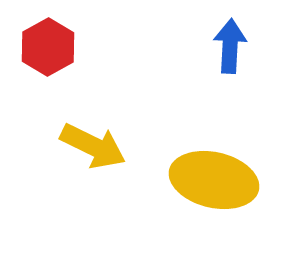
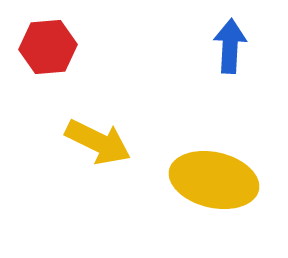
red hexagon: rotated 24 degrees clockwise
yellow arrow: moved 5 px right, 4 px up
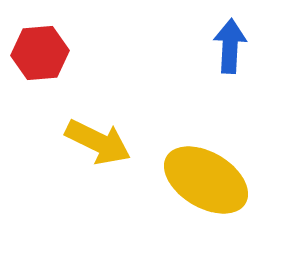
red hexagon: moved 8 px left, 6 px down
yellow ellipse: moved 8 px left; rotated 18 degrees clockwise
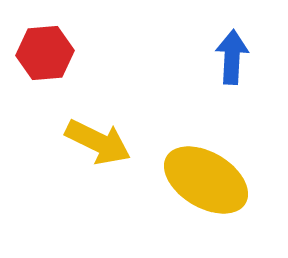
blue arrow: moved 2 px right, 11 px down
red hexagon: moved 5 px right
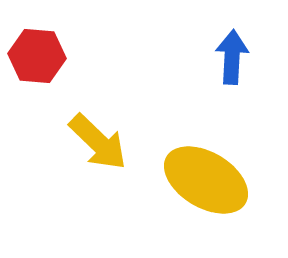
red hexagon: moved 8 px left, 3 px down; rotated 10 degrees clockwise
yellow arrow: rotated 18 degrees clockwise
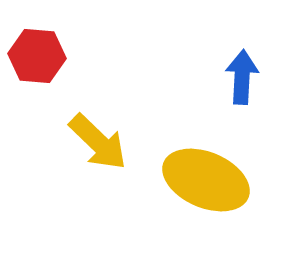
blue arrow: moved 10 px right, 20 px down
yellow ellipse: rotated 8 degrees counterclockwise
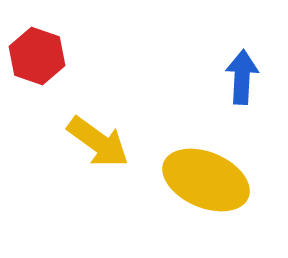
red hexagon: rotated 14 degrees clockwise
yellow arrow: rotated 8 degrees counterclockwise
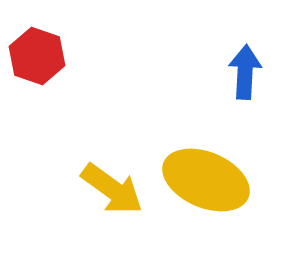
blue arrow: moved 3 px right, 5 px up
yellow arrow: moved 14 px right, 47 px down
